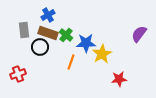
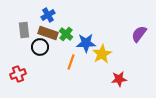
green cross: moved 1 px up
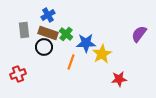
black circle: moved 4 px right
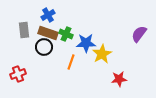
green cross: rotated 16 degrees counterclockwise
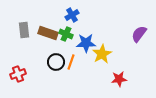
blue cross: moved 24 px right
black circle: moved 12 px right, 15 px down
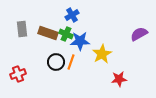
gray rectangle: moved 2 px left, 1 px up
purple semicircle: rotated 24 degrees clockwise
blue star: moved 6 px left, 2 px up
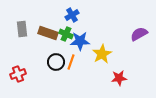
red star: moved 1 px up
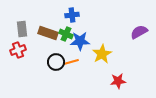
blue cross: rotated 24 degrees clockwise
purple semicircle: moved 2 px up
orange line: rotated 56 degrees clockwise
red cross: moved 24 px up
red star: moved 1 px left, 3 px down
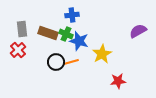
purple semicircle: moved 1 px left, 1 px up
blue star: moved 1 px left; rotated 18 degrees clockwise
red cross: rotated 21 degrees counterclockwise
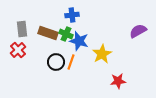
orange line: rotated 56 degrees counterclockwise
